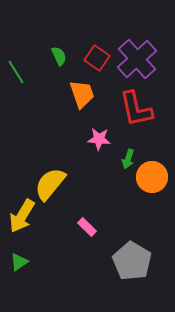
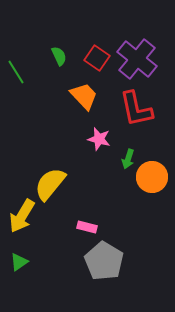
purple cross: rotated 9 degrees counterclockwise
orange trapezoid: moved 2 px right, 2 px down; rotated 24 degrees counterclockwise
pink star: rotated 10 degrees clockwise
pink rectangle: rotated 30 degrees counterclockwise
gray pentagon: moved 28 px left
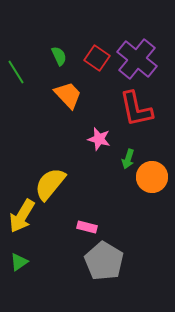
orange trapezoid: moved 16 px left, 1 px up
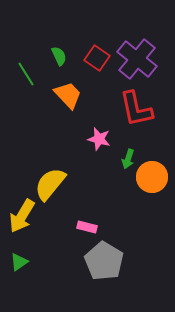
green line: moved 10 px right, 2 px down
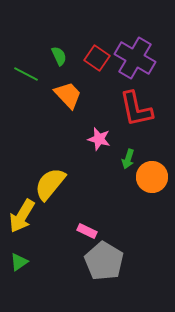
purple cross: moved 2 px left, 1 px up; rotated 9 degrees counterclockwise
green line: rotated 30 degrees counterclockwise
pink rectangle: moved 4 px down; rotated 12 degrees clockwise
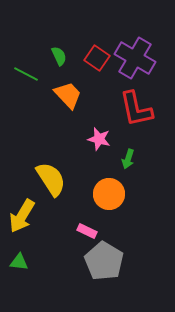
orange circle: moved 43 px left, 17 px down
yellow semicircle: moved 1 px right, 5 px up; rotated 108 degrees clockwise
green triangle: rotated 42 degrees clockwise
